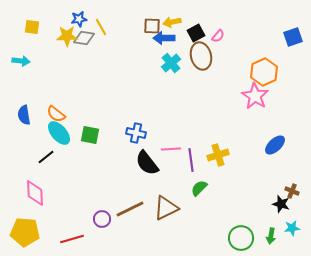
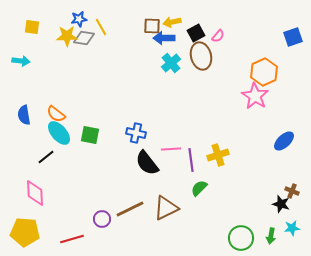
blue ellipse: moved 9 px right, 4 px up
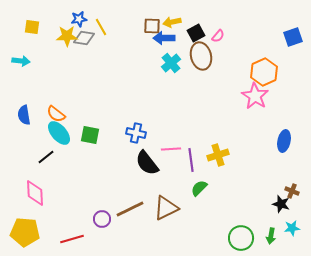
blue ellipse: rotated 35 degrees counterclockwise
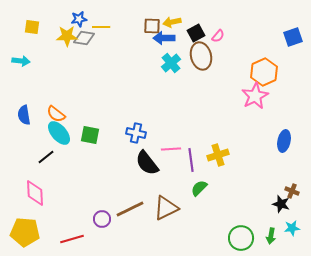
yellow line: rotated 60 degrees counterclockwise
pink star: rotated 12 degrees clockwise
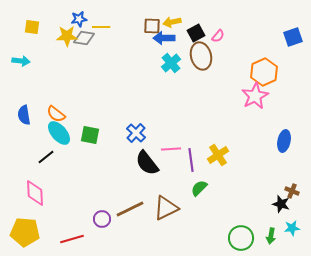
blue cross: rotated 30 degrees clockwise
yellow cross: rotated 15 degrees counterclockwise
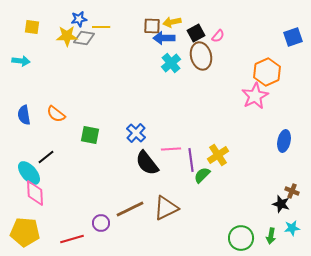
orange hexagon: moved 3 px right
cyan ellipse: moved 30 px left, 40 px down
green semicircle: moved 3 px right, 13 px up
purple circle: moved 1 px left, 4 px down
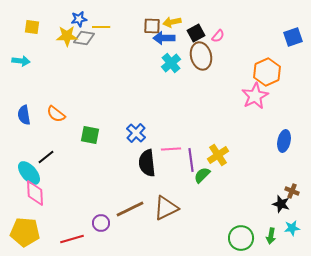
black semicircle: rotated 32 degrees clockwise
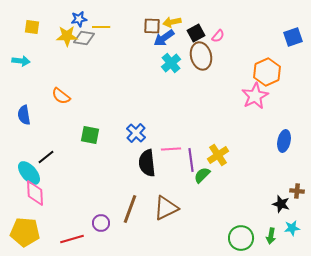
blue arrow: rotated 35 degrees counterclockwise
orange semicircle: moved 5 px right, 18 px up
brown cross: moved 5 px right; rotated 16 degrees counterclockwise
brown line: rotated 44 degrees counterclockwise
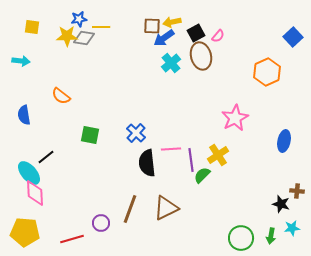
blue square: rotated 24 degrees counterclockwise
pink star: moved 20 px left, 22 px down
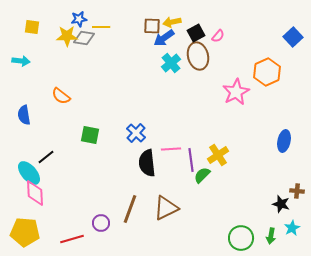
brown ellipse: moved 3 px left
pink star: moved 1 px right, 26 px up
cyan star: rotated 21 degrees counterclockwise
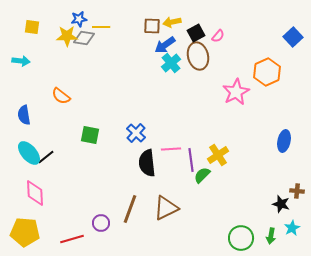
blue arrow: moved 1 px right, 7 px down
cyan ellipse: moved 20 px up
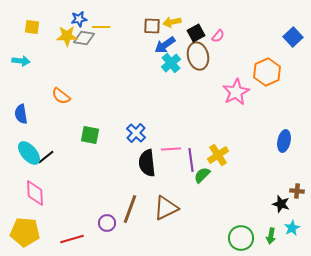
blue semicircle: moved 3 px left, 1 px up
purple circle: moved 6 px right
